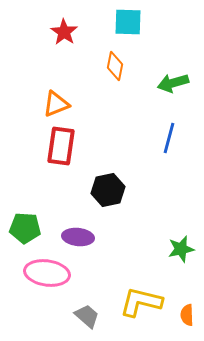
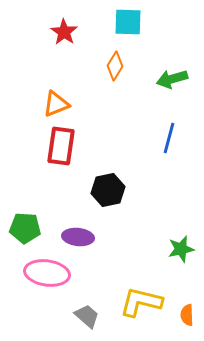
orange diamond: rotated 20 degrees clockwise
green arrow: moved 1 px left, 4 px up
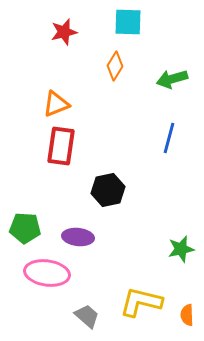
red star: rotated 24 degrees clockwise
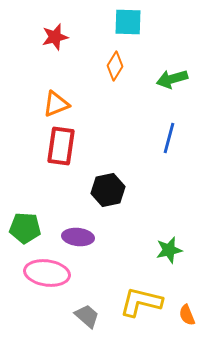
red star: moved 9 px left, 5 px down
green star: moved 12 px left, 1 px down
orange semicircle: rotated 20 degrees counterclockwise
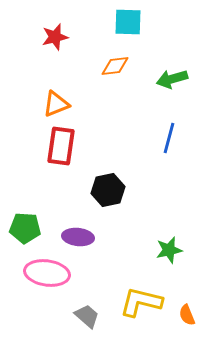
orange diamond: rotated 52 degrees clockwise
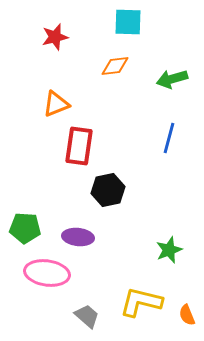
red rectangle: moved 18 px right
green star: rotated 8 degrees counterclockwise
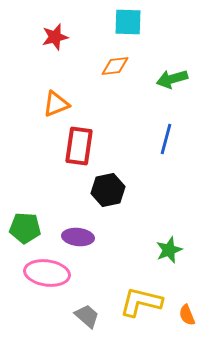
blue line: moved 3 px left, 1 px down
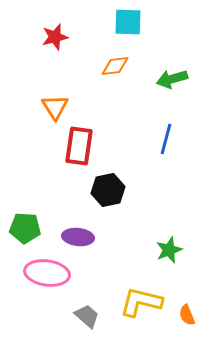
orange triangle: moved 1 px left, 3 px down; rotated 40 degrees counterclockwise
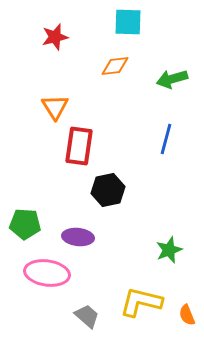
green pentagon: moved 4 px up
